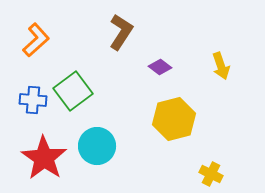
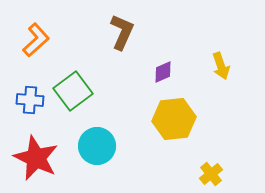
brown L-shape: moved 1 px right; rotated 9 degrees counterclockwise
purple diamond: moved 3 px right, 5 px down; rotated 60 degrees counterclockwise
blue cross: moved 3 px left
yellow hexagon: rotated 9 degrees clockwise
red star: moved 8 px left; rotated 9 degrees counterclockwise
yellow cross: rotated 25 degrees clockwise
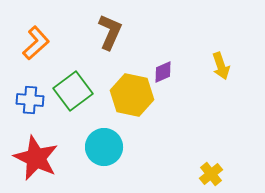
brown L-shape: moved 12 px left
orange L-shape: moved 3 px down
yellow hexagon: moved 42 px left, 24 px up; rotated 18 degrees clockwise
cyan circle: moved 7 px right, 1 px down
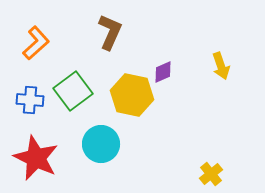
cyan circle: moved 3 px left, 3 px up
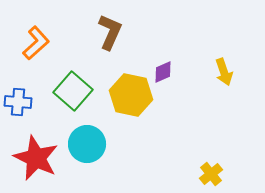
yellow arrow: moved 3 px right, 6 px down
green square: rotated 12 degrees counterclockwise
yellow hexagon: moved 1 px left
blue cross: moved 12 px left, 2 px down
cyan circle: moved 14 px left
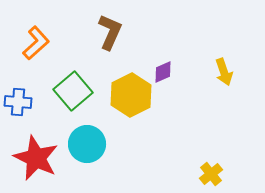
green square: rotated 9 degrees clockwise
yellow hexagon: rotated 21 degrees clockwise
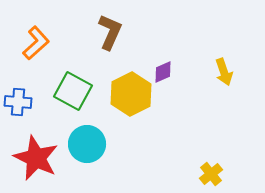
green square: rotated 21 degrees counterclockwise
yellow hexagon: moved 1 px up
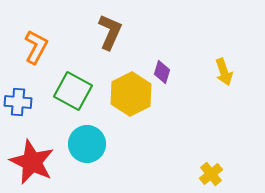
orange L-shape: moved 4 px down; rotated 20 degrees counterclockwise
purple diamond: moved 1 px left; rotated 50 degrees counterclockwise
red star: moved 4 px left, 4 px down
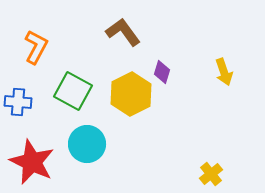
brown L-shape: moved 13 px right; rotated 60 degrees counterclockwise
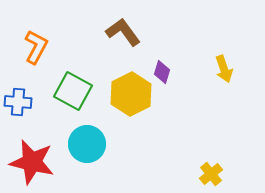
yellow arrow: moved 3 px up
red star: rotated 12 degrees counterclockwise
